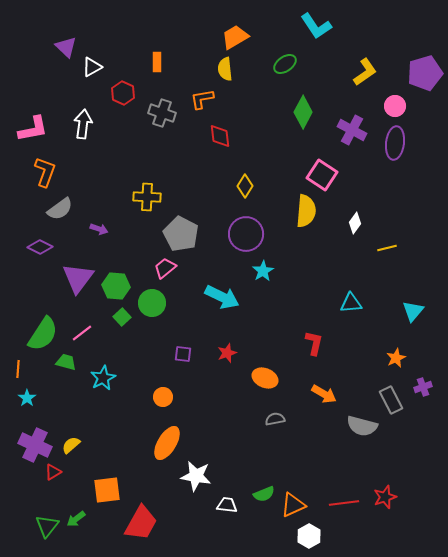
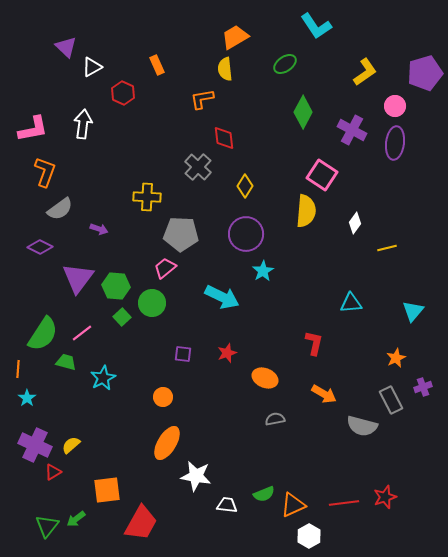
orange rectangle at (157, 62): moved 3 px down; rotated 24 degrees counterclockwise
gray cross at (162, 113): moved 36 px right, 54 px down; rotated 24 degrees clockwise
red diamond at (220, 136): moved 4 px right, 2 px down
gray pentagon at (181, 234): rotated 24 degrees counterclockwise
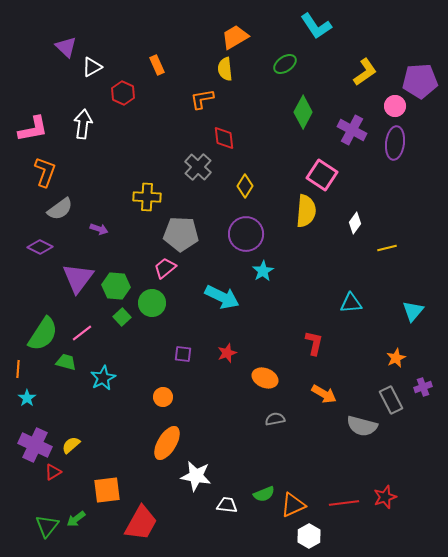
purple pentagon at (425, 73): moved 5 px left, 8 px down; rotated 12 degrees clockwise
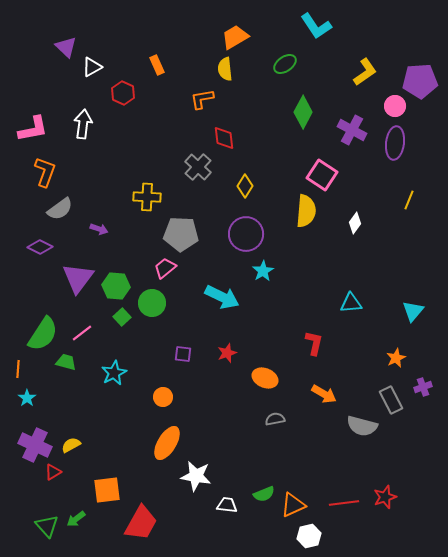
yellow line at (387, 248): moved 22 px right, 48 px up; rotated 54 degrees counterclockwise
cyan star at (103, 378): moved 11 px right, 5 px up
yellow semicircle at (71, 445): rotated 12 degrees clockwise
green triangle at (47, 526): rotated 20 degrees counterclockwise
white hexagon at (309, 536): rotated 15 degrees clockwise
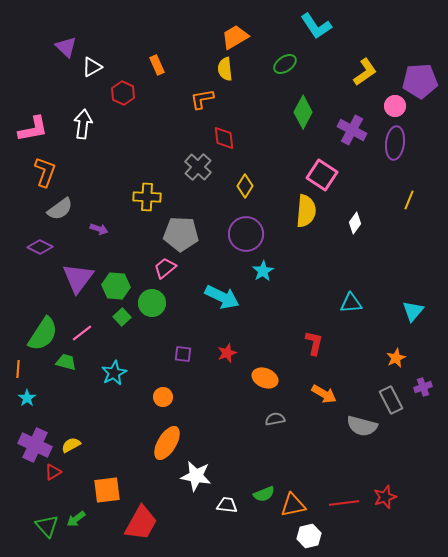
orange triangle at (293, 505): rotated 12 degrees clockwise
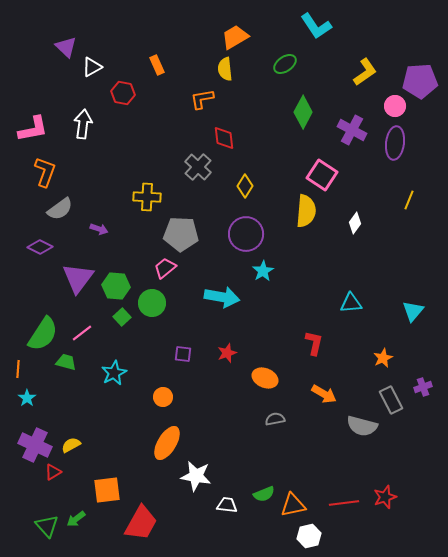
red hexagon at (123, 93): rotated 15 degrees counterclockwise
cyan arrow at (222, 297): rotated 16 degrees counterclockwise
orange star at (396, 358): moved 13 px left
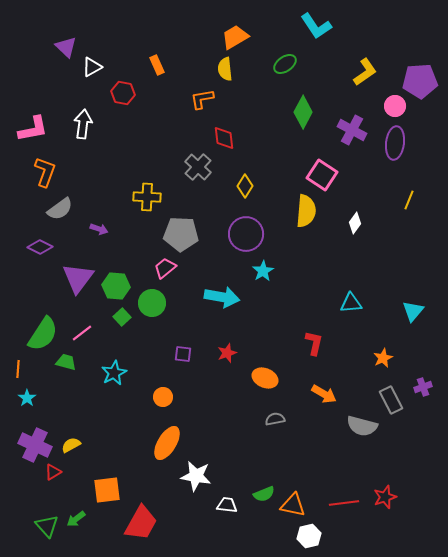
orange triangle at (293, 505): rotated 24 degrees clockwise
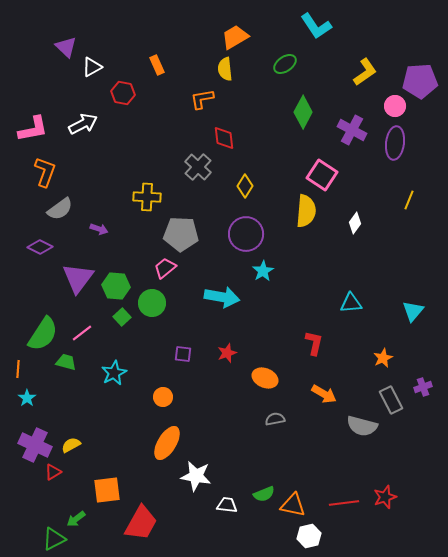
white arrow at (83, 124): rotated 56 degrees clockwise
green triangle at (47, 526): moved 7 px right, 13 px down; rotated 45 degrees clockwise
